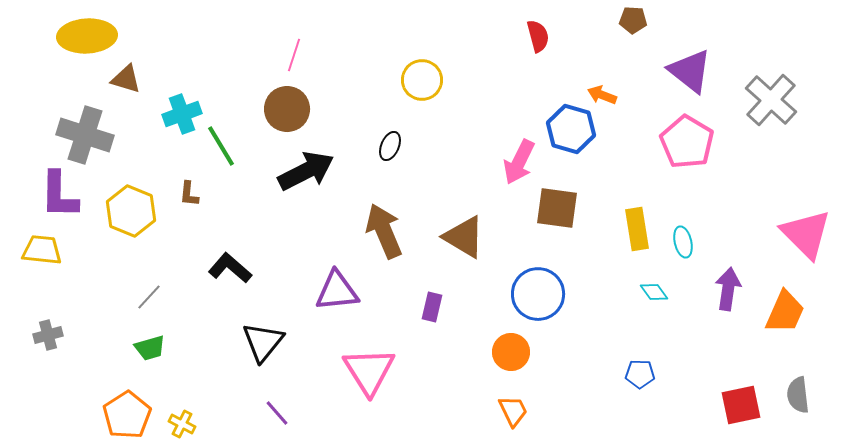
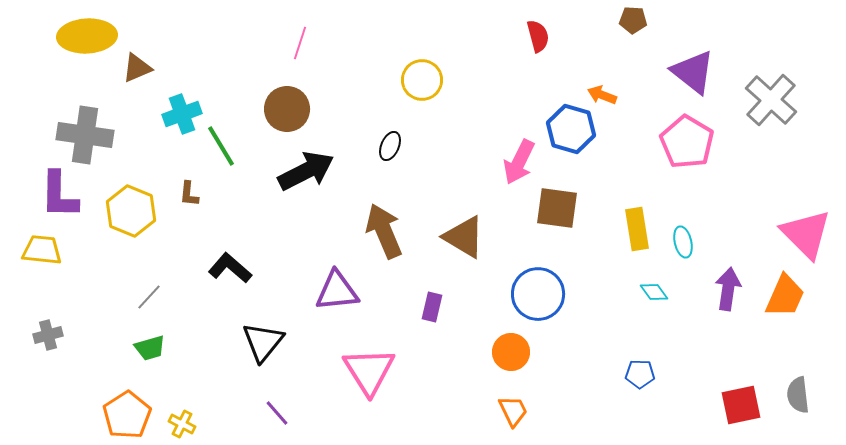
pink line at (294, 55): moved 6 px right, 12 px up
purple triangle at (690, 71): moved 3 px right, 1 px down
brown triangle at (126, 79): moved 11 px right, 11 px up; rotated 40 degrees counterclockwise
gray cross at (85, 135): rotated 10 degrees counterclockwise
orange trapezoid at (785, 312): moved 16 px up
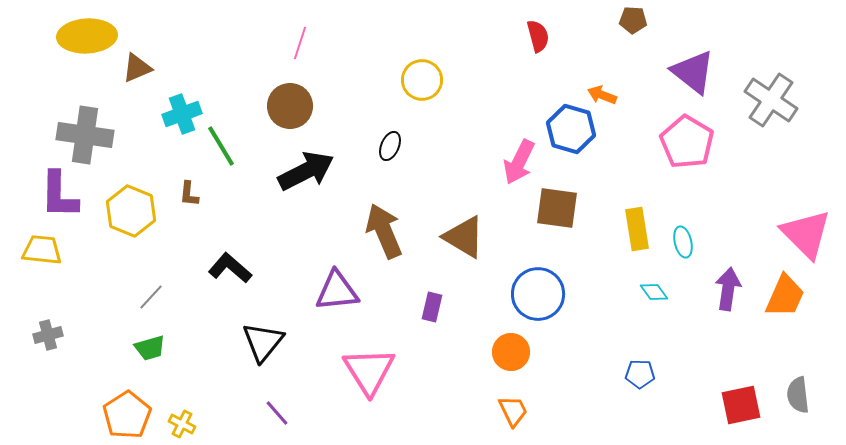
gray cross at (771, 100): rotated 8 degrees counterclockwise
brown circle at (287, 109): moved 3 px right, 3 px up
gray line at (149, 297): moved 2 px right
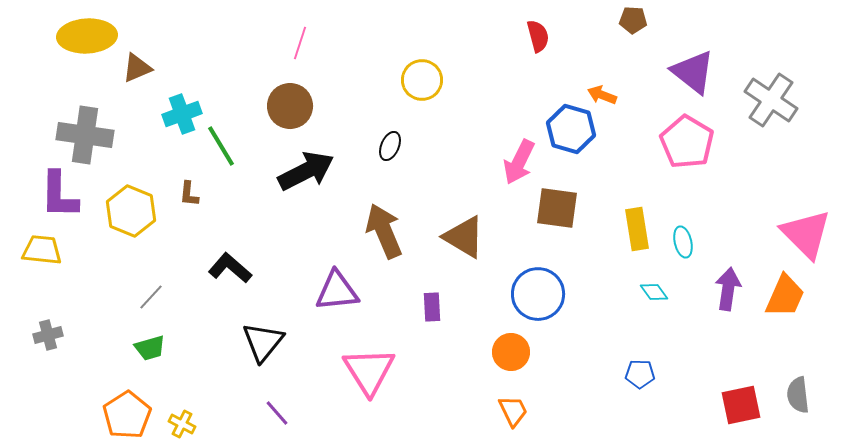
purple rectangle at (432, 307): rotated 16 degrees counterclockwise
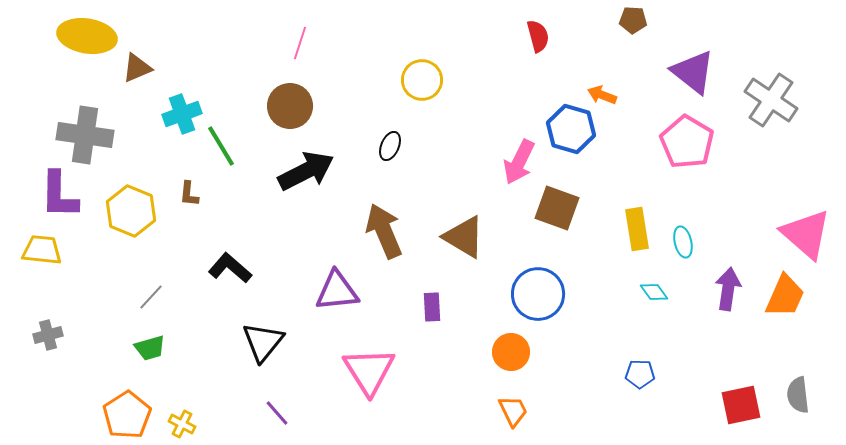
yellow ellipse at (87, 36): rotated 12 degrees clockwise
brown square at (557, 208): rotated 12 degrees clockwise
pink triangle at (806, 234): rotated 4 degrees counterclockwise
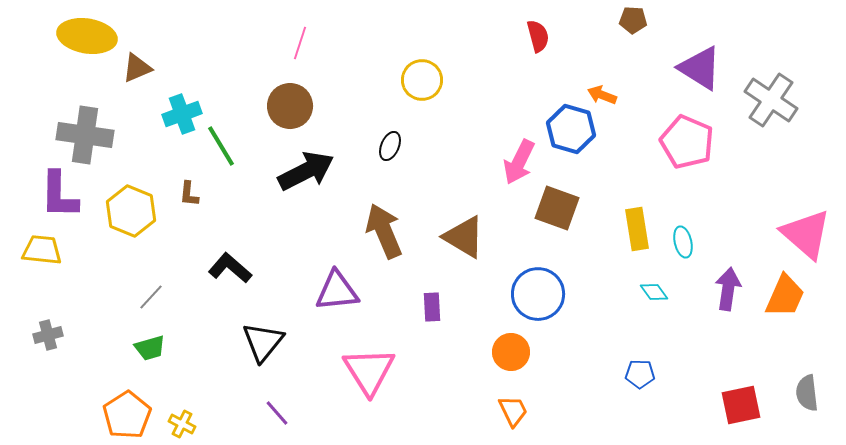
purple triangle at (693, 72): moved 7 px right, 4 px up; rotated 6 degrees counterclockwise
pink pentagon at (687, 142): rotated 8 degrees counterclockwise
gray semicircle at (798, 395): moved 9 px right, 2 px up
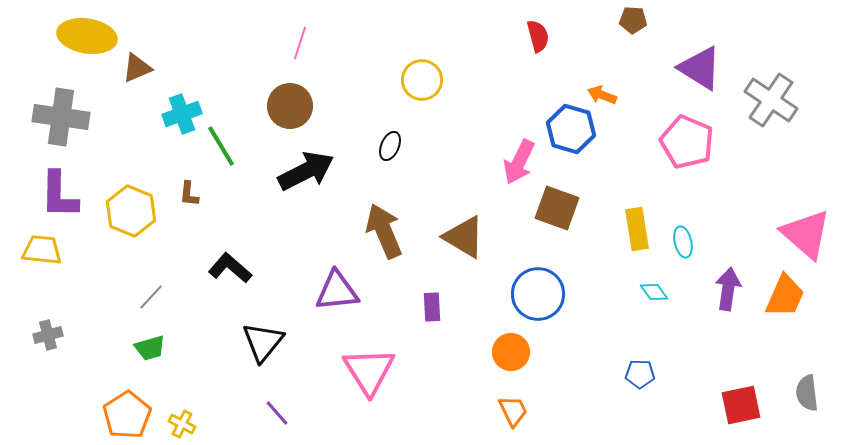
gray cross at (85, 135): moved 24 px left, 18 px up
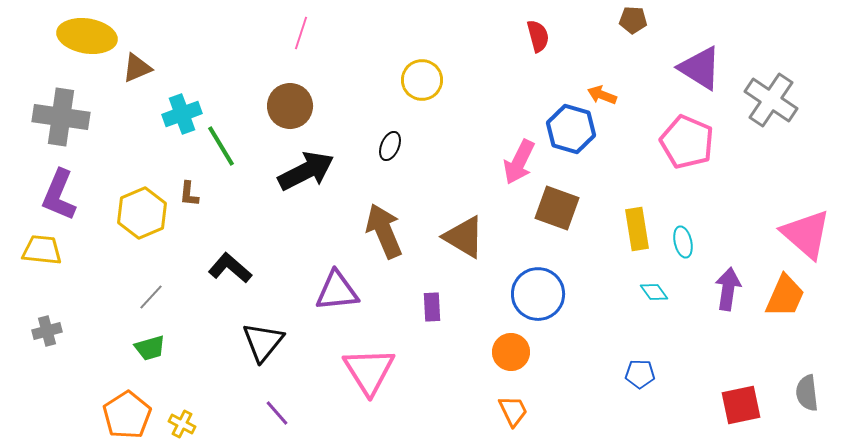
pink line at (300, 43): moved 1 px right, 10 px up
purple L-shape at (59, 195): rotated 22 degrees clockwise
yellow hexagon at (131, 211): moved 11 px right, 2 px down; rotated 15 degrees clockwise
gray cross at (48, 335): moved 1 px left, 4 px up
